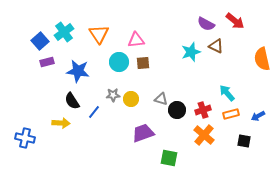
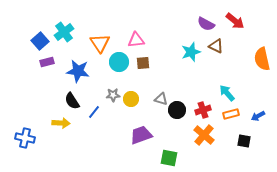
orange triangle: moved 1 px right, 9 px down
purple trapezoid: moved 2 px left, 2 px down
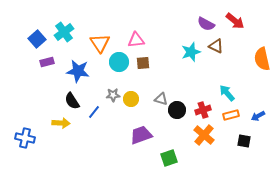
blue square: moved 3 px left, 2 px up
orange rectangle: moved 1 px down
green square: rotated 30 degrees counterclockwise
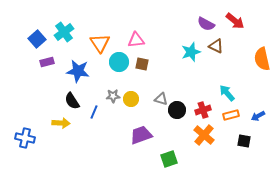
brown square: moved 1 px left, 1 px down; rotated 16 degrees clockwise
gray star: moved 1 px down
blue line: rotated 16 degrees counterclockwise
green square: moved 1 px down
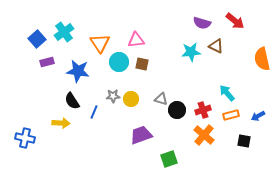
purple semicircle: moved 4 px left, 1 px up; rotated 12 degrees counterclockwise
cyan star: rotated 12 degrees clockwise
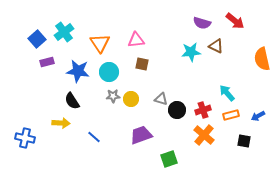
cyan circle: moved 10 px left, 10 px down
blue line: moved 25 px down; rotated 72 degrees counterclockwise
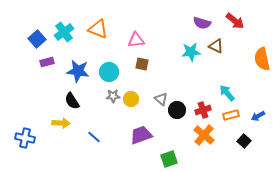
orange triangle: moved 2 px left, 14 px up; rotated 35 degrees counterclockwise
gray triangle: rotated 24 degrees clockwise
black square: rotated 32 degrees clockwise
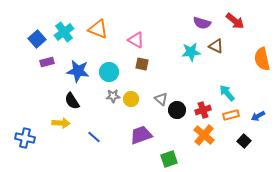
pink triangle: rotated 36 degrees clockwise
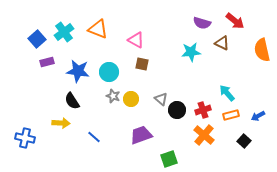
brown triangle: moved 6 px right, 3 px up
orange semicircle: moved 9 px up
gray star: rotated 24 degrees clockwise
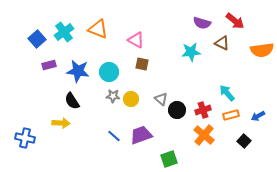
orange semicircle: rotated 85 degrees counterclockwise
purple rectangle: moved 2 px right, 3 px down
gray star: rotated 16 degrees counterclockwise
blue line: moved 20 px right, 1 px up
